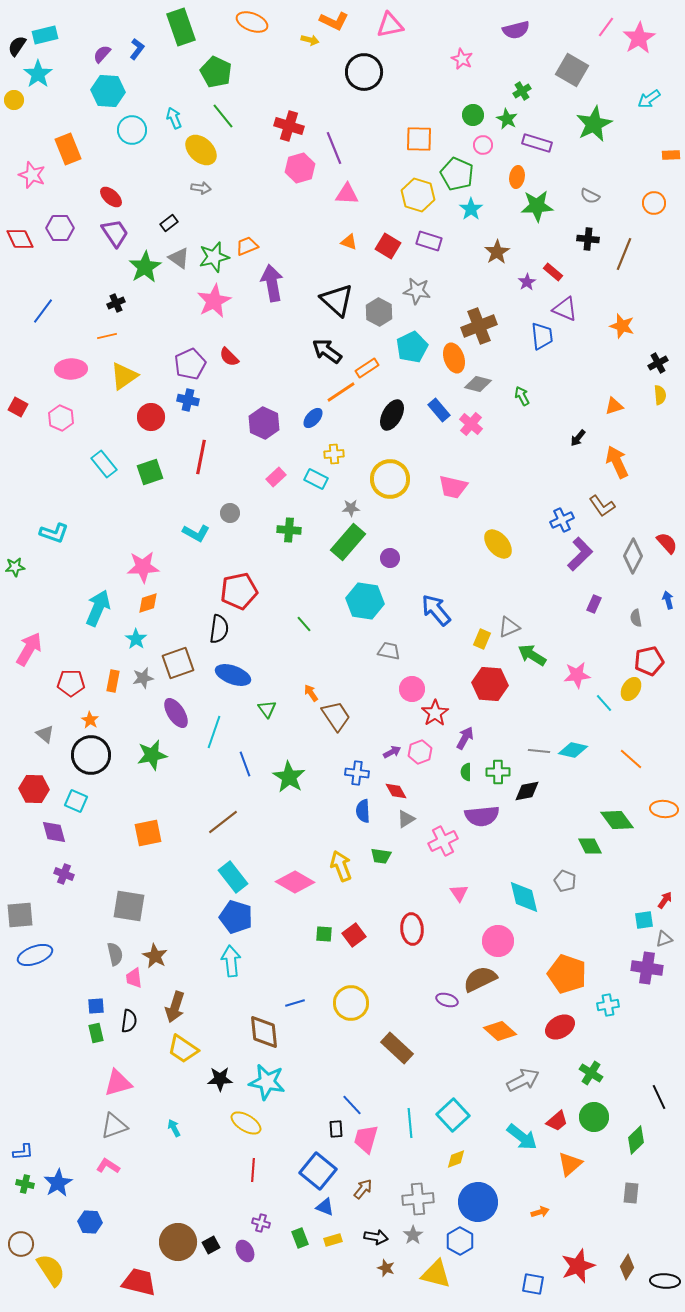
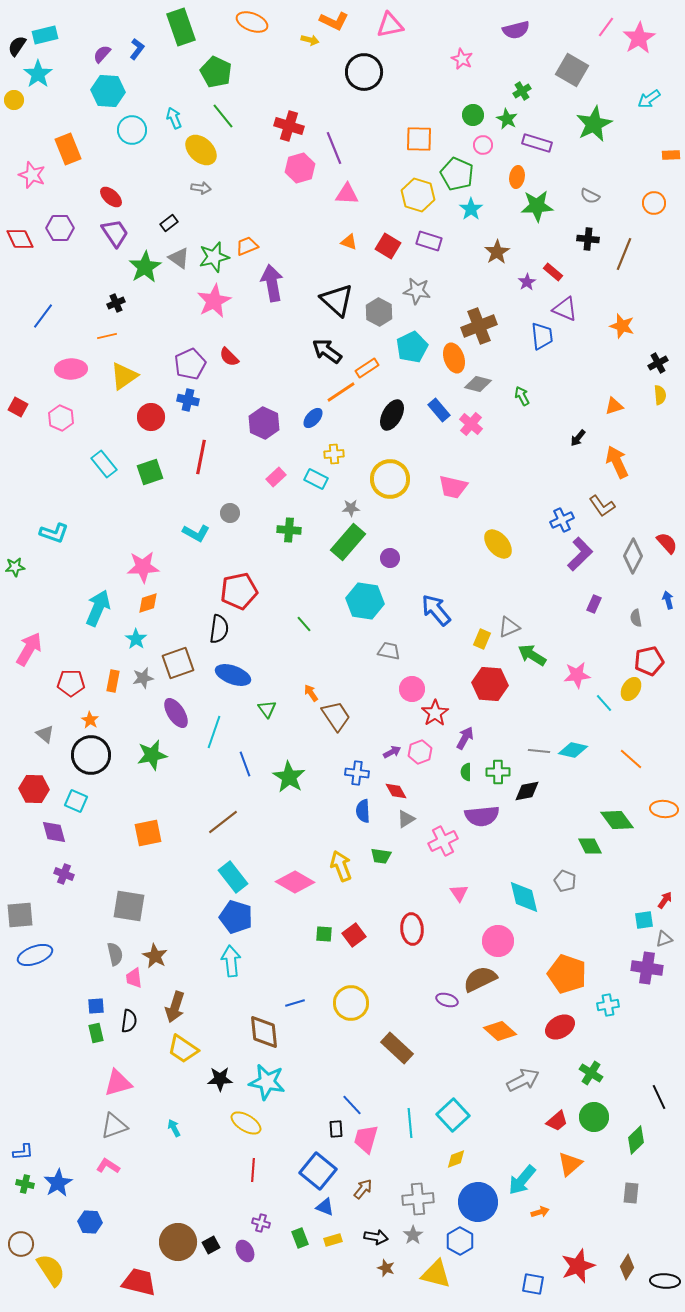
blue line at (43, 311): moved 5 px down
cyan arrow at (522, 1137): moved 43 px down; rotated 92 degrees clockwise
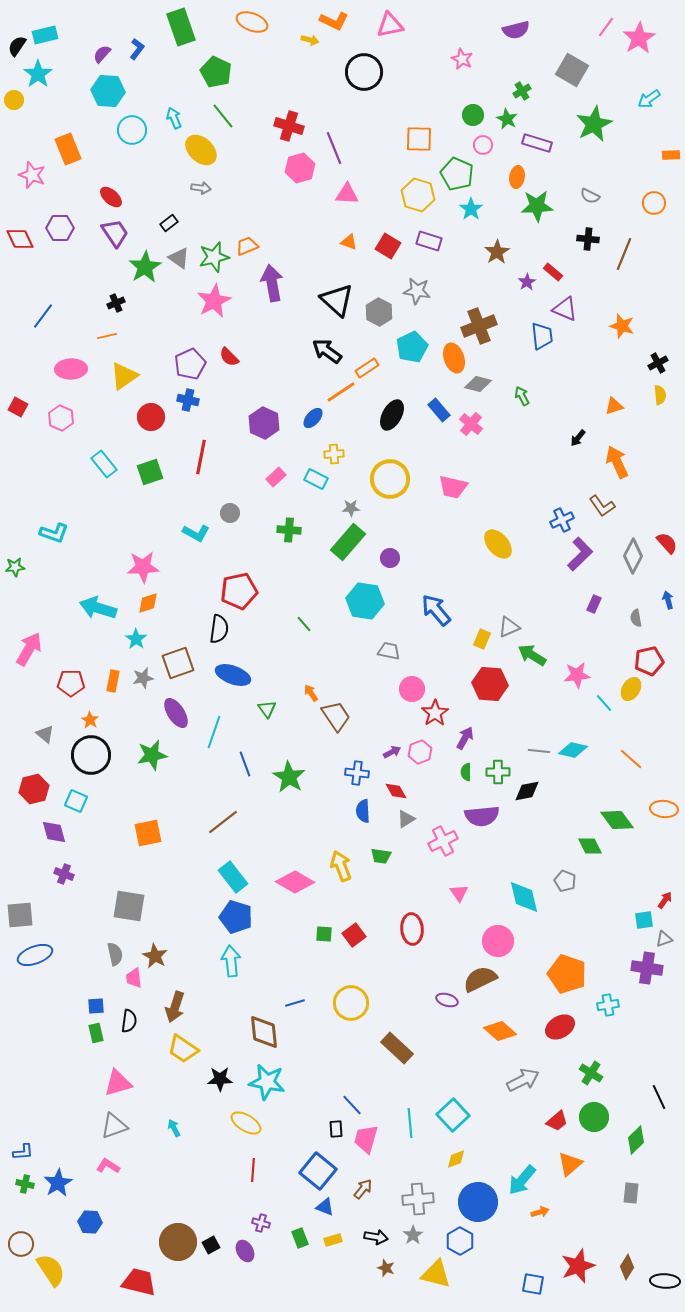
cyan arrow at (98, 608): rotated 96 degrees counterclockwise
red hexagon at (34, 789): rotated 16 degrees counterclockwise
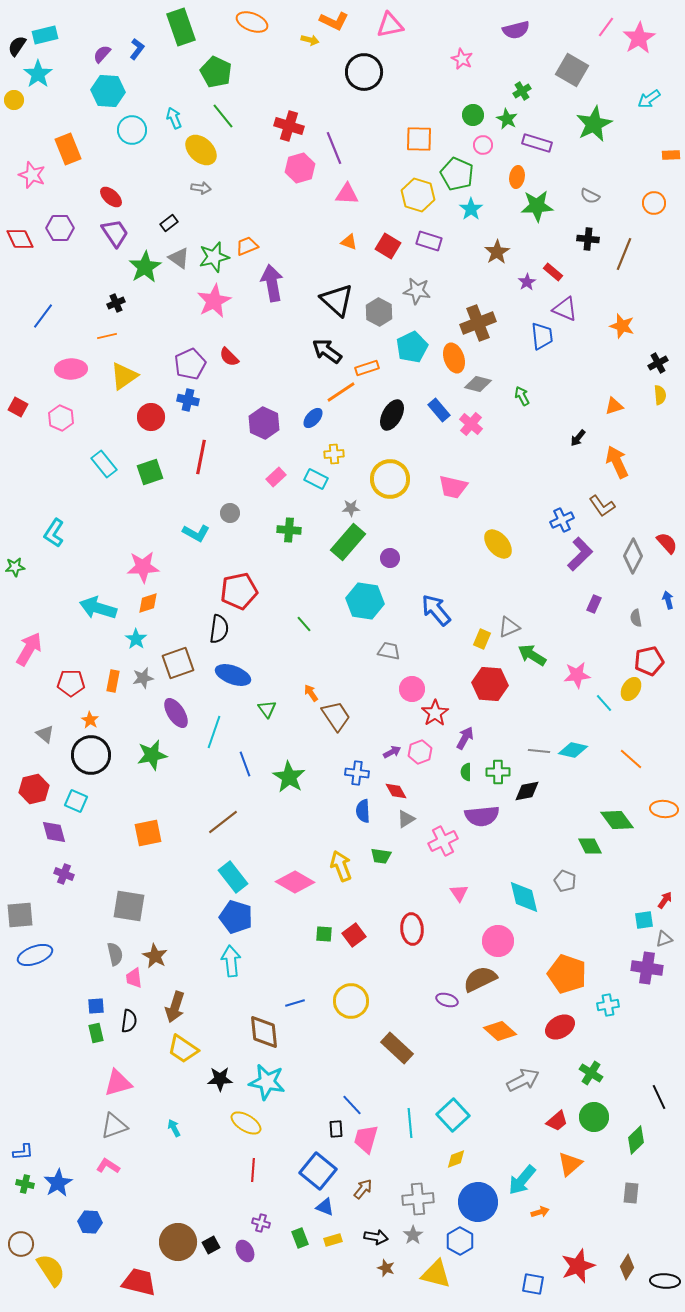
brown cross at (479, 326): moved 1 px left, 3 px up
orange rectangle at (367, 368): rotated 15 degrees clockwise
cyan L-shape at (54, 533): rotated 104 degrees clockwise
yellow circle at (351, 1003): moved 2 px up
